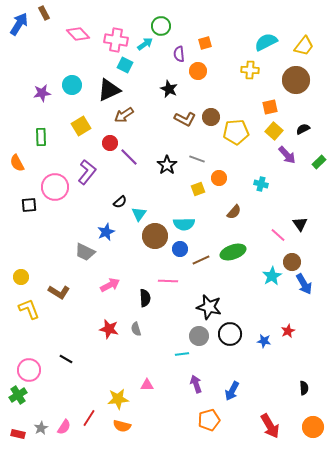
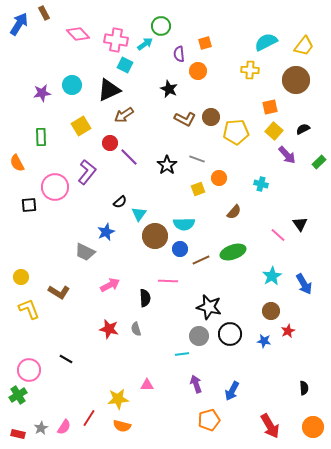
brown circle at (292, 262): moved 21 px left, 49 px down
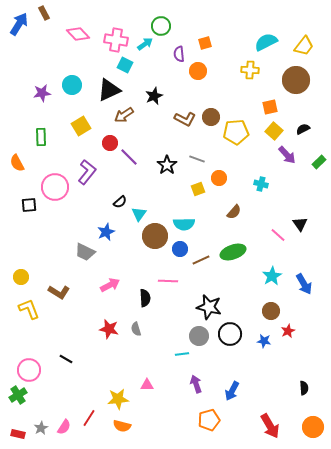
black star at (169, 89): moved 15 px left, 7 px down; rotated 24 degrees clockwise
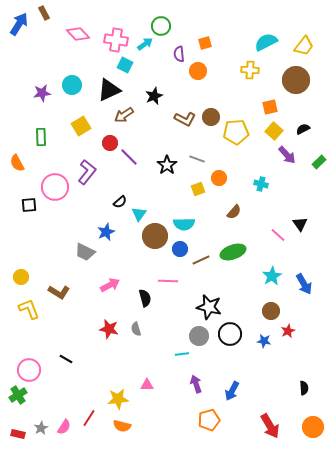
black semicircle at (145, 298): rotated 12 degrees counterclockwise
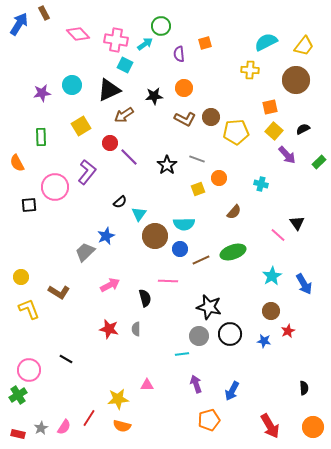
orange circle at (198, 71): moved 14 px left, 17 px down
black star at (154, 96): rotated 18 degrees clockwise
black triangle at (300, 224): moved 3 px left, 1 px up
blue star at (106, 232): moved 4 px down
gray trapezoid at (85, 252): rotated 110 degrees clockwise
gray semicircle at (136, 329): rotated 16 degrees clockwise
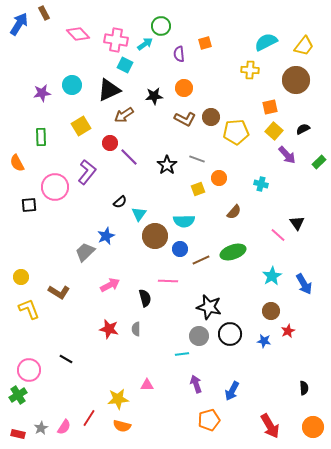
cyan semicircle at (184, 224): moved 3 px up
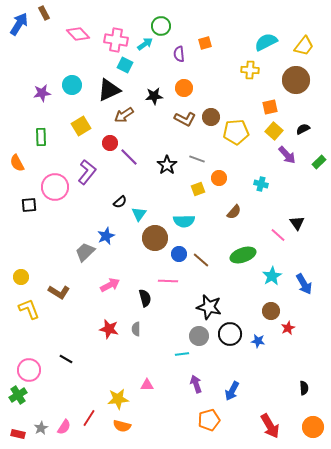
brown circle at (155, 236): moved 2 px down
blue circle at (180, 249): moved 1 px left, 5 px down
green ellipse at (233, 252): moved 10 px right, 3 px down
brown line at (201, 260): rotated 66 degrees clockwise
red star at (288, 331): moved 3 px up
blue star at (264, 341): moved 6 px left
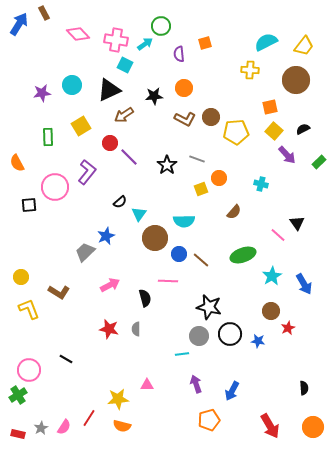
green rectangle at (41, 137): moved 7 px right
yellow square at (198, 189): moved 3 px right
